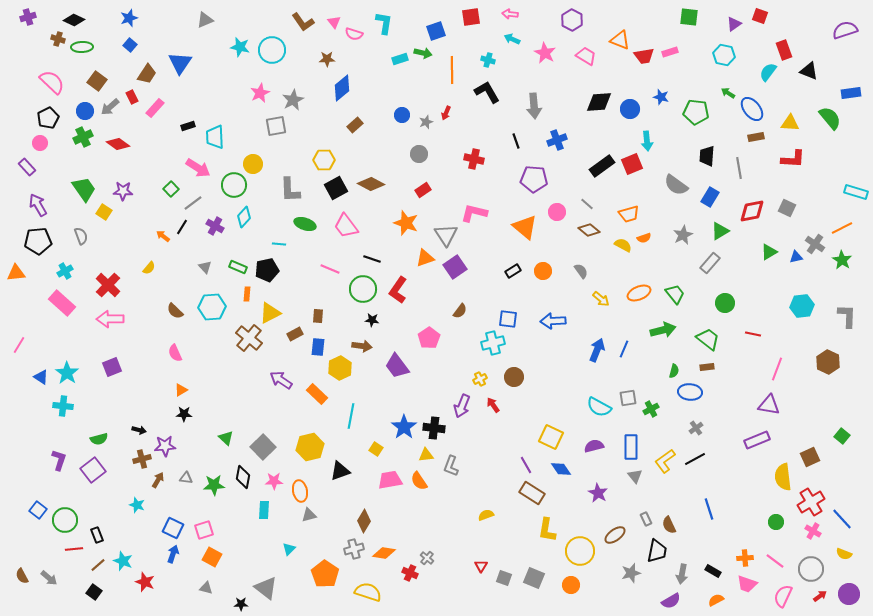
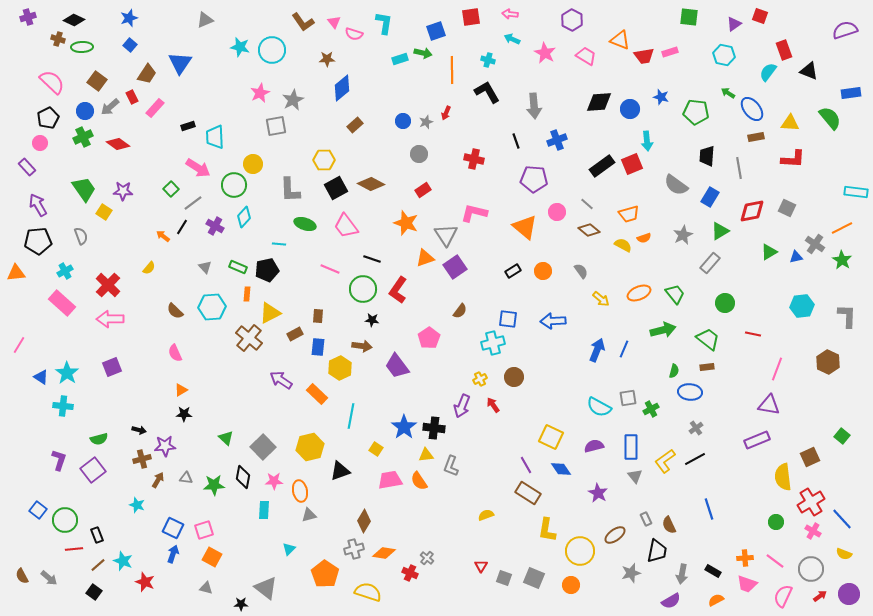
blue circle at (402, 115): moved 1 px right, 6 px down
cyan rectangle at (856, 192): rotated 10 degrees counterclockwise
brown rectangle at (532, 493): moved 4 px left
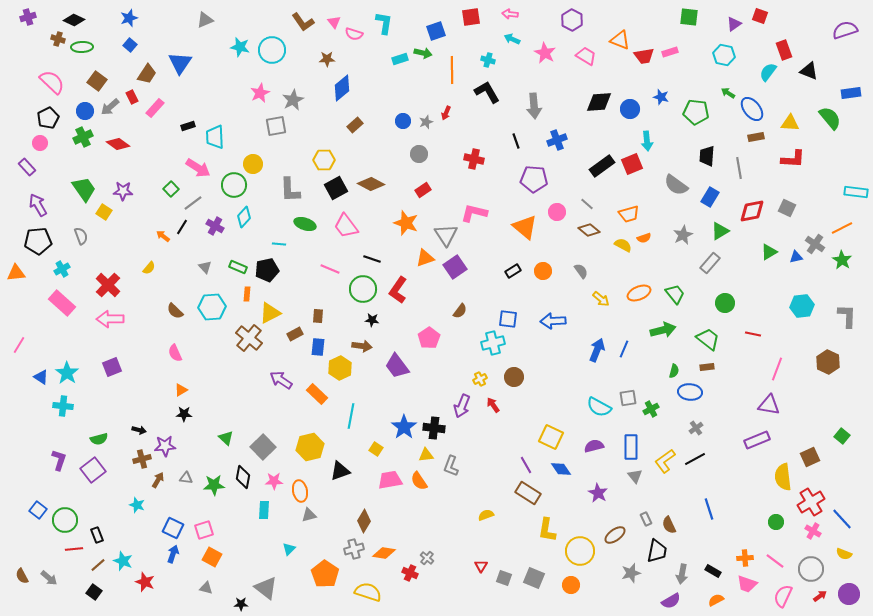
cyan cross at (65, 271): moved 3 px left, 2 px up
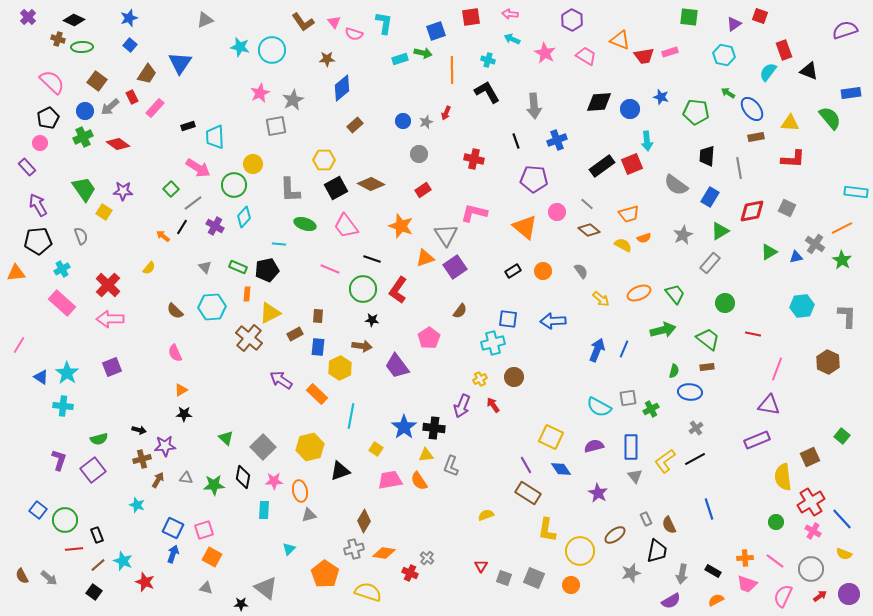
purple cross at (28, 17): rotated 28 degrees counterclockwise
orange star at (406, 223): moved 5 px left, 3 px down
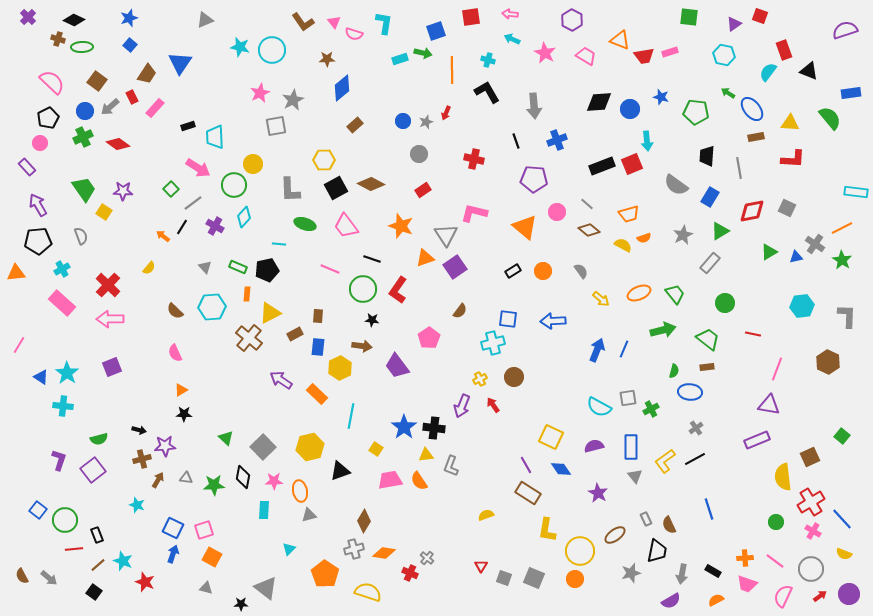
black rectangle at (602, 166): rotated 15 degrees clockwise
orange circle at (571, 585): moved 4 px right, 6 px up
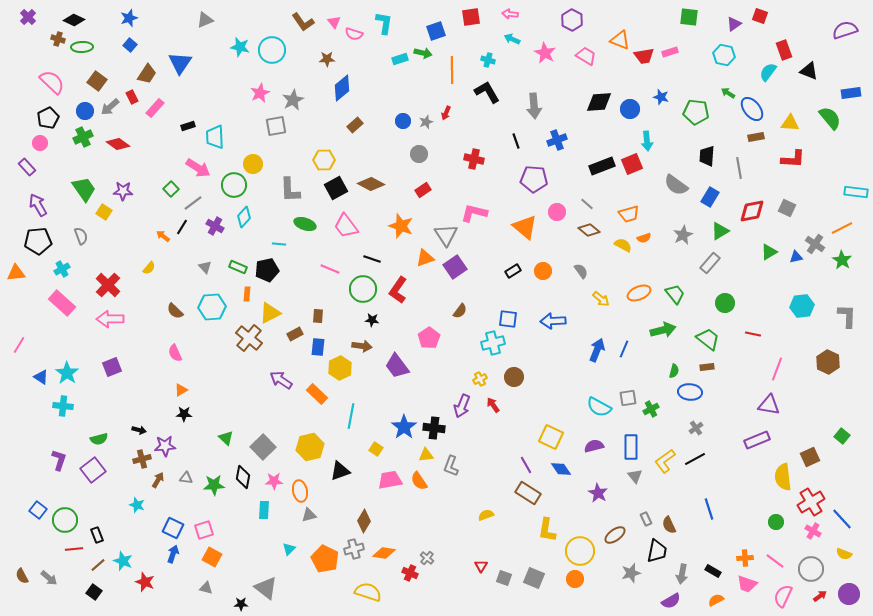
orange pentagon at (325, 574): moved 15 px up; rotated 8 degrees counterclockwise
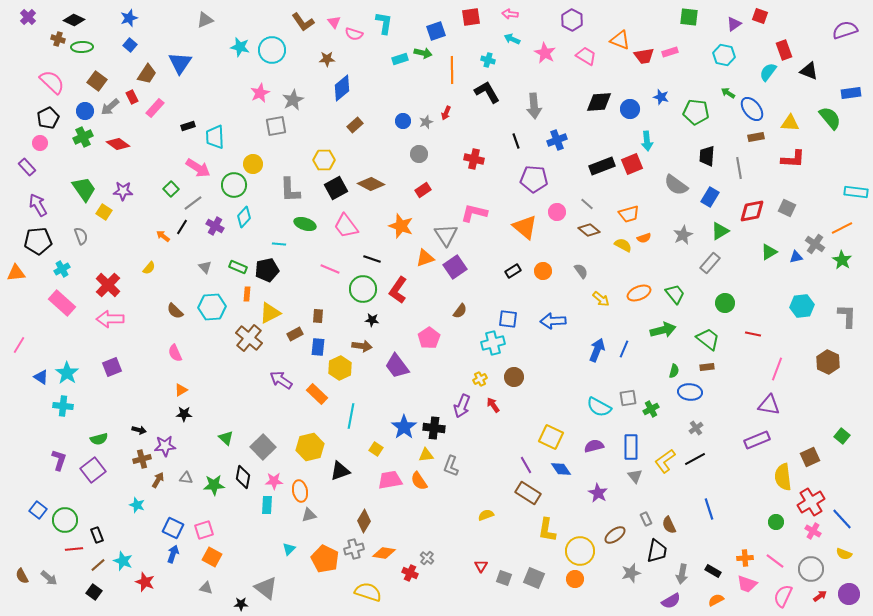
cyan rectangle at (264, 510): moved 3 px right, 5 px up
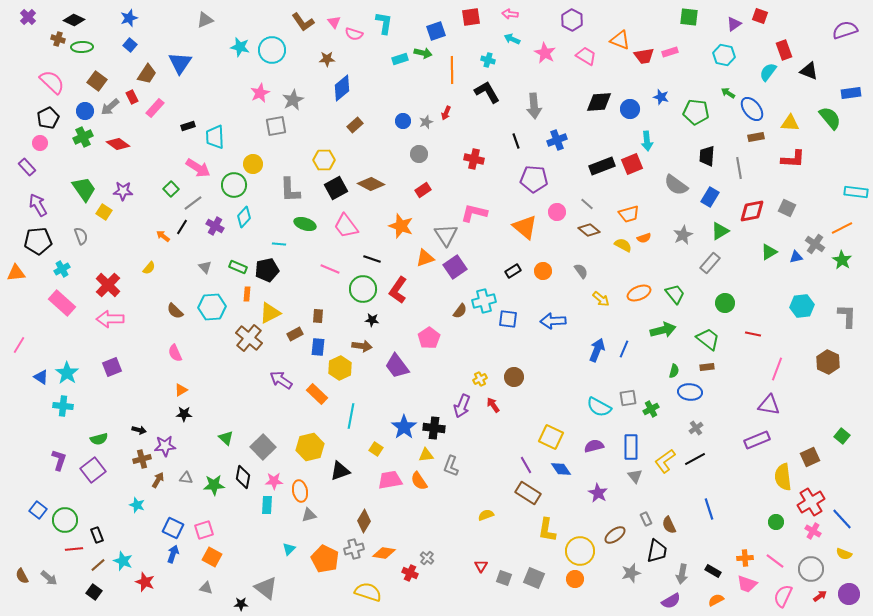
cyan cross at (493, 343): moved 9 px left, 42 px up
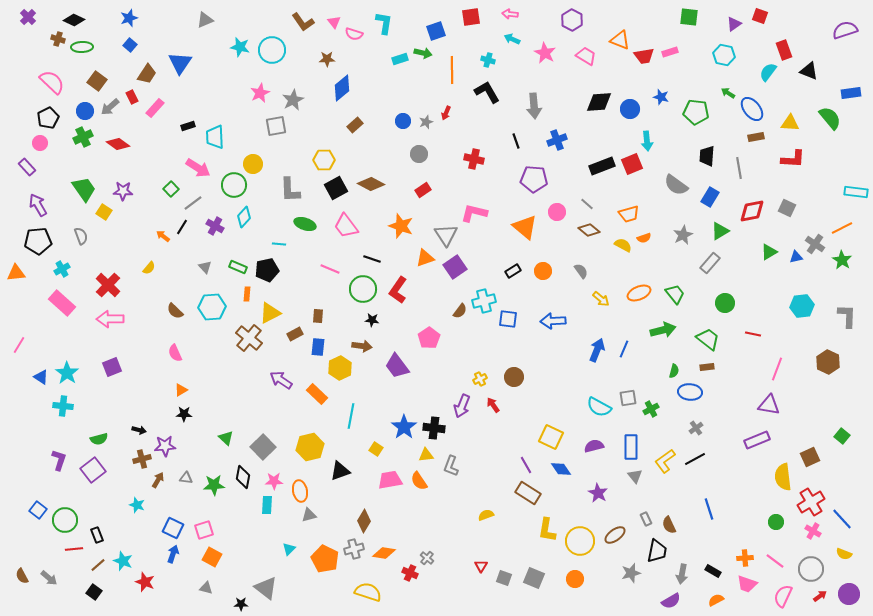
yellow circle at (580, 551): moved 10 px up
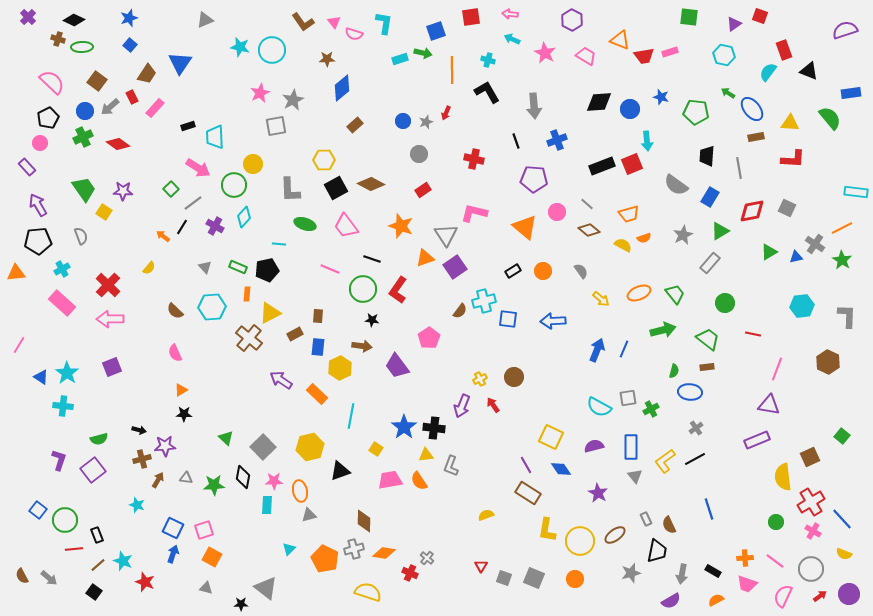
brown diamond at (364, 521): rotated 30 degrees counterclockwise
